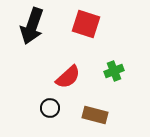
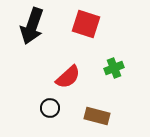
green cross: moved 3 px up
brown rectangle: moved 2 px right, 1 px down
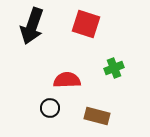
red semicircle: moved 1 px left, 3 px down; rotated 140 degrees counterclockwise
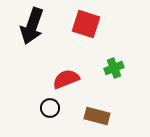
red semicircle: moved 1 px left, 1 px up; rotated 20 degrees counterclockwise
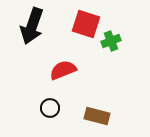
green cross: moved 3 px left, 27 px up
red semicircle: moved 3 px left, 9 px up
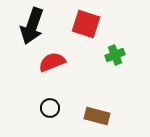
green cross: moved 4 px right, 14 px down
red semicircle: moved 11 px left, 8 px up
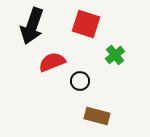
green cross: rotated 18 degrees counterclockwise
black circle: moved 30 px right, 27 px up
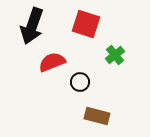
black circle: moved 1 px down
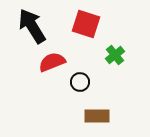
black arrow: rotated 129 degrees clockwise
brown rectangle: rotated 15 degrees counterclockwise
